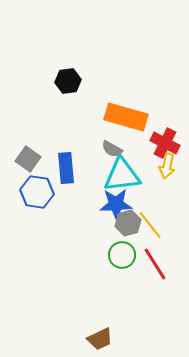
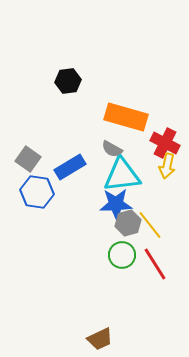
blue rectangle: moved 4 px right, 1 px up; rotated 64 degrees clockwise
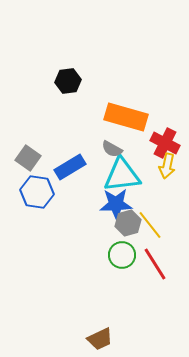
gray square: moved 1 px up
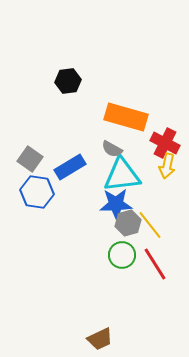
gray square: moved 2 px right, 1 px down
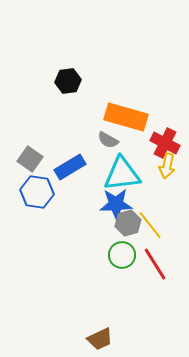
gray semicircle: moved 4 px left, 9 px up
cyan triangle: moved 1 px up
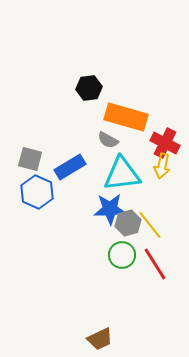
black hexagon: moved 21 px right, 7 px down
gray square: rotated 20 degrees counterclockwise
yellow arrow: moved 5 px left
blue hexagon: rotated 16 degrees clockwise
blue star: moved 6 px left, 5 px down
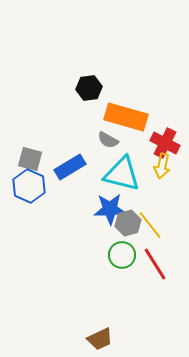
cyan triangle: rotated 21 degrees clockwise
blue hexagon: moved 8 px left, 6 px up
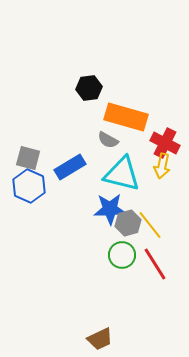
gray square: moved 2 px left, 1 px up
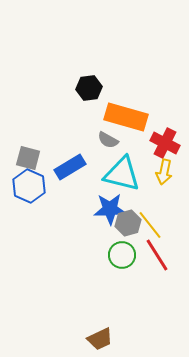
yellow arrow: moved 2 px right, 6 px down
red line: moved 2 px right, 9 px up
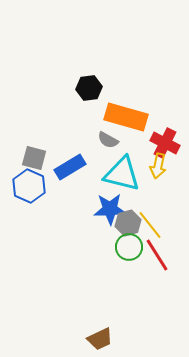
gray square: moved 6 px right
yellow arrow: moved 6 px left, 6 px up
green circle: moved 7 px right, 8 px up
